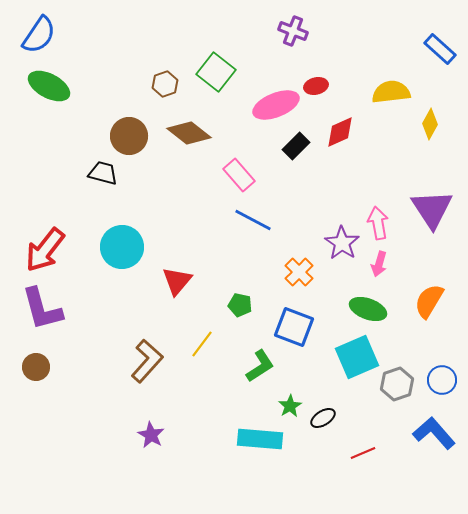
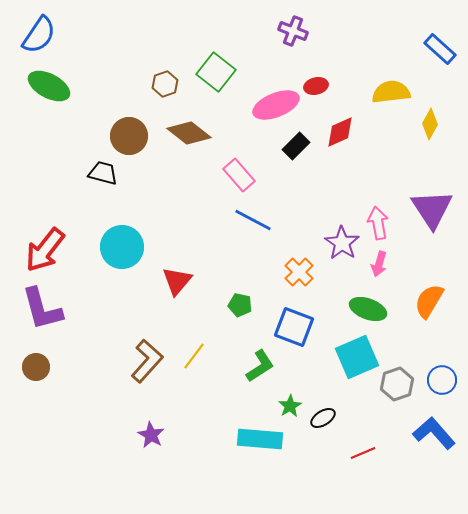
yellow line at (202, 344): moved 8 px left, 12 px down
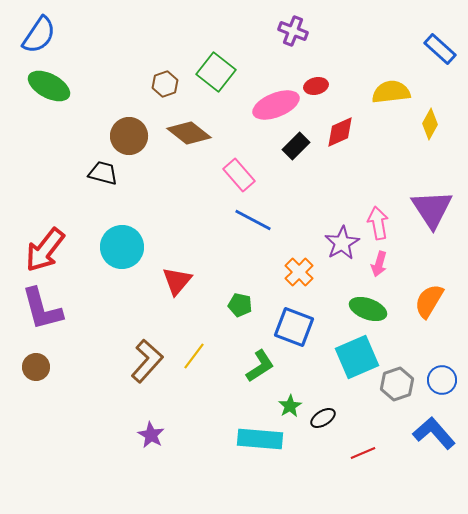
purple star at (342, 243): rotated 8 degrees clockwise
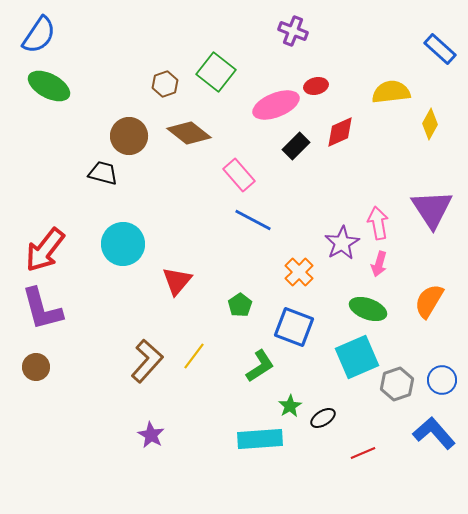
cyan circle at (122, 247): moved 1 px right, 3 px up
green pentagon at (240, 305): rotated 25 degrees clockwise
cyan rectangle at (260, 439): rotated 9 degrees counterclockwise
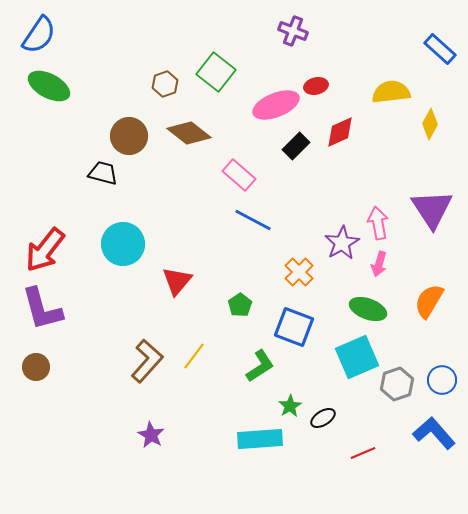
pink rectangle at (239, 175): rotated 8 degrees counterclockwise
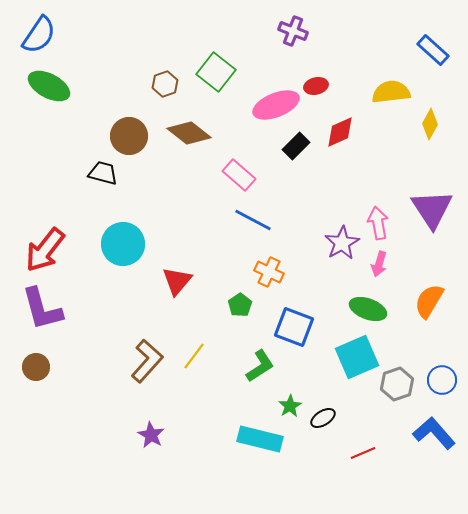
blue rectangle at (440, 49): moved 7 px left, 1 px down
orange cross at (299, 272): moved 30 px left; rotated 20 degrees counterclockwise
cyan rectangle at (260, 439): rotated 18 degrees clockwise
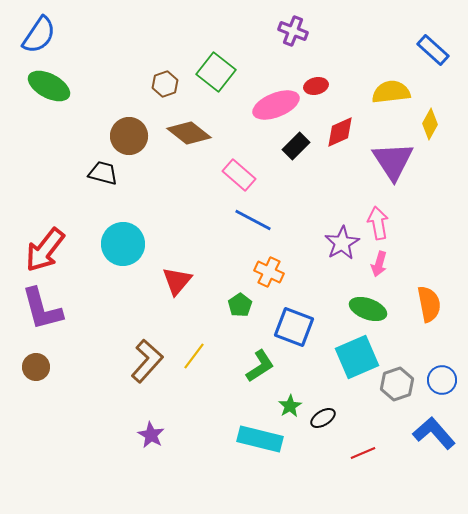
purple triangle at (432, 209): moved 39 px left, 48 px up
orange semicircle at (429, 301): moved 3 px down; rotated 138 degrees clockwise
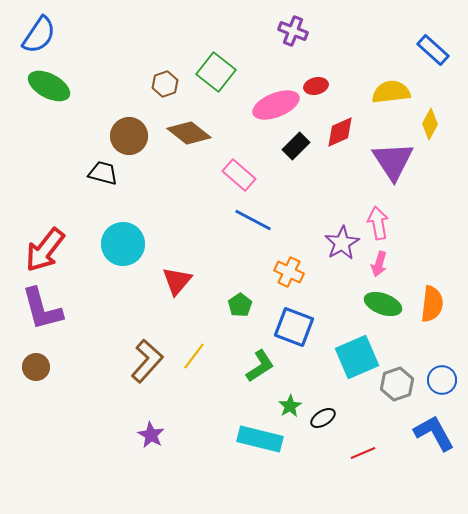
orange cross at (269, 272): moved 20 px right
orange semicircle at (429, 304): moved 3 px right; rotated 18 degrees clockwise
green ellipse at (368, 309): moved 15 px right, 5 px up
blue L-shape at (434, 433): rotated 12 degrees clockwise
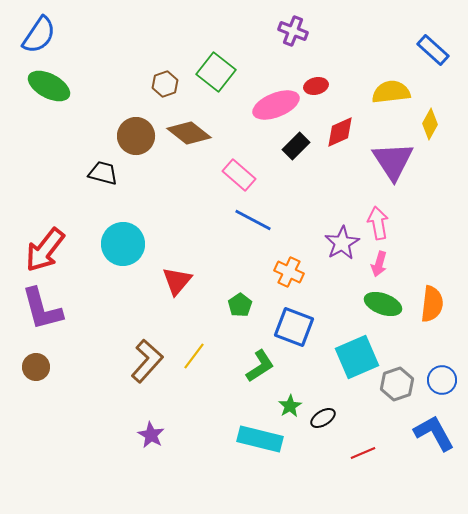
brown circle at (129, 136): moved 7 px right
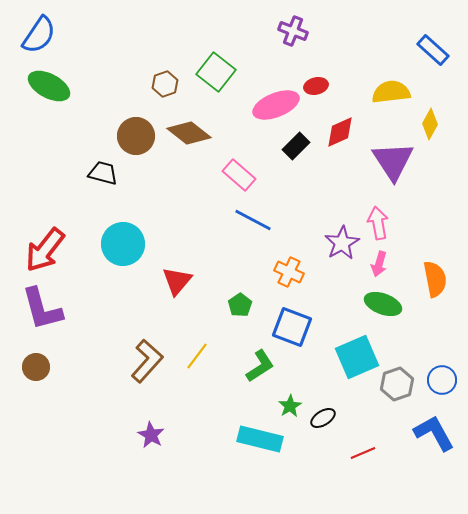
orange semicircle at (432, 304): moved 3 px right, 25 px up; rotated 18 degrees counterclockwise
blue square at (294, 327): moved 2 px left
yellow line at (194, 356): moved 3 px right
